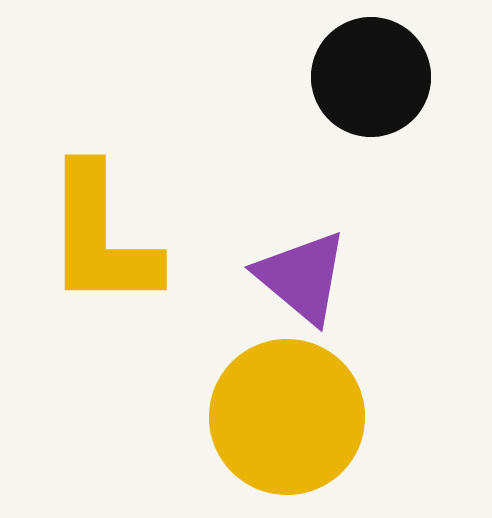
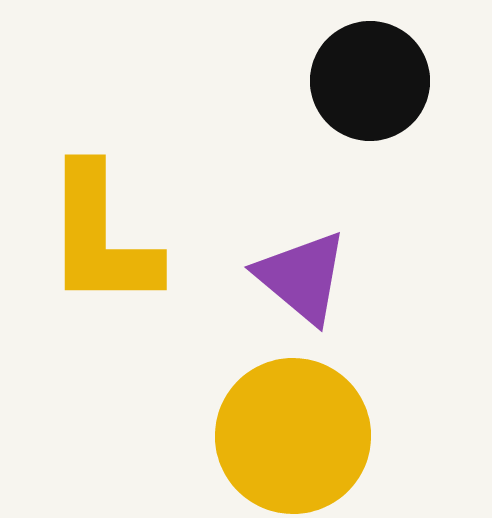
black circle: moved 1 px left, 4 px down
yellow circle: moved 6 px right, 19 px down
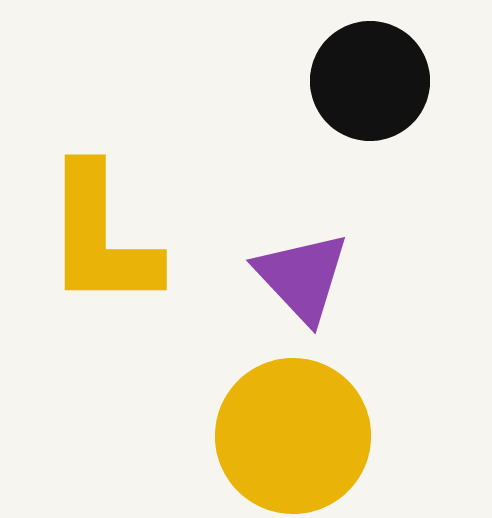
purple triangle: rotated 7 degrees clockwise
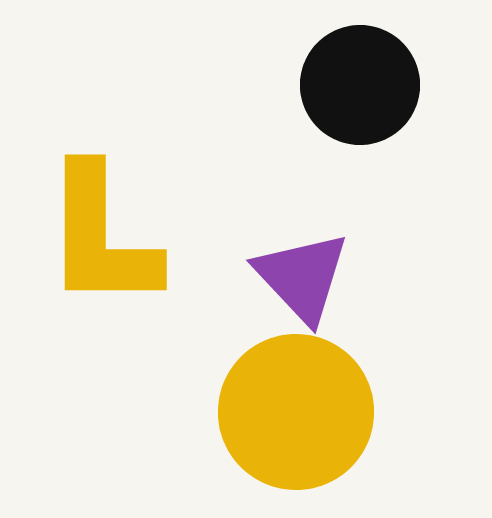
black circle: moved 10 px left, 4 px down
yellow circle: moved 3 px right, 24 px up
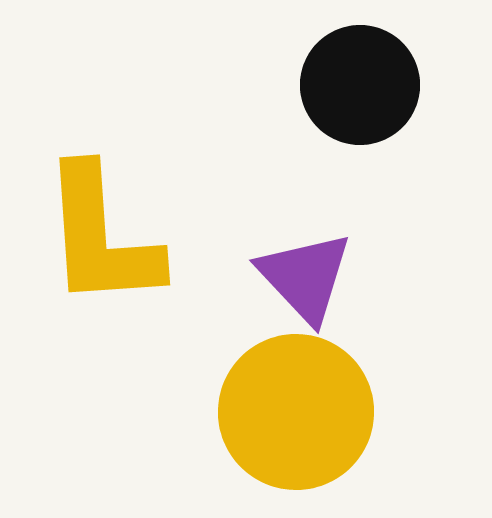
yellow L-shape: rotated 4 degrees counterclockwise
purple triangle: moved 3 px right
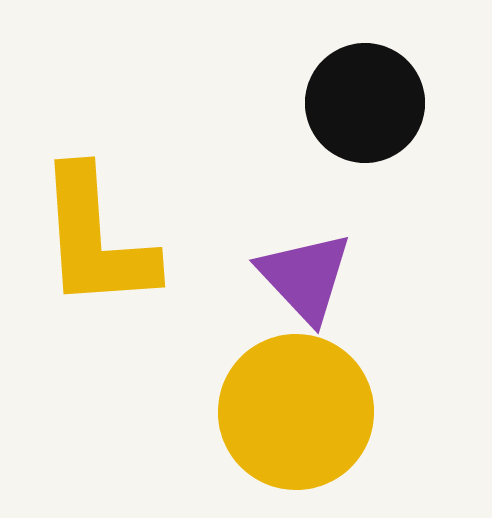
black circle: moved 5 px right, 18 px down
yellow L-shape: moved 5 px left, 2 px down
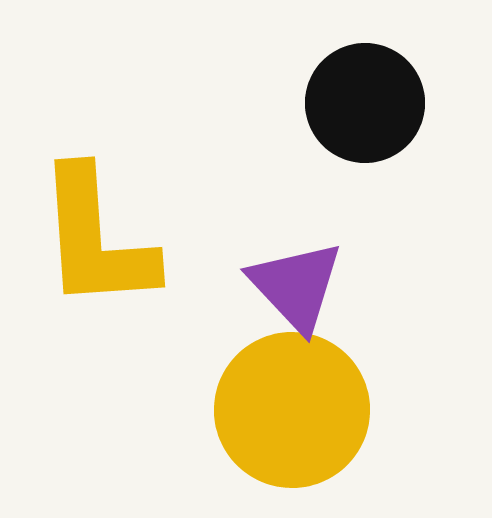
purple triangle: moved 9 px left, 9 px down
yellow circle: moved 4 px left, 2 px up
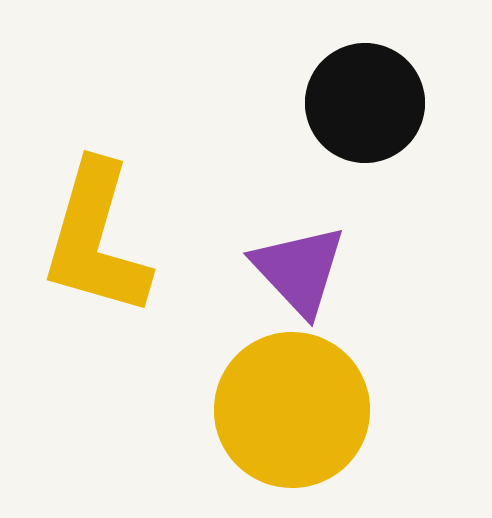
yellow L-shape: rotated 20 degrees clockwise
purple triangle: moved 3 px right, 16 px up
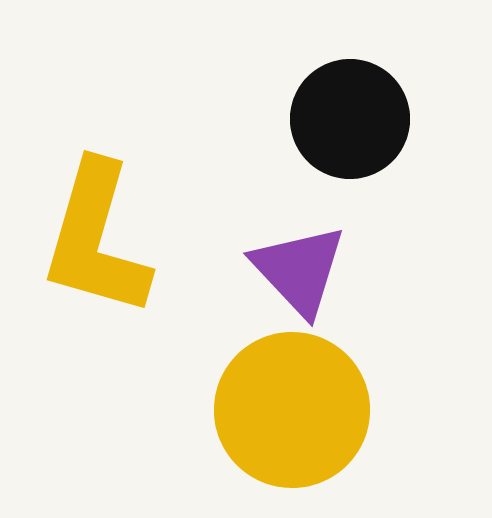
black circle: moved 15 px left, 16 px down
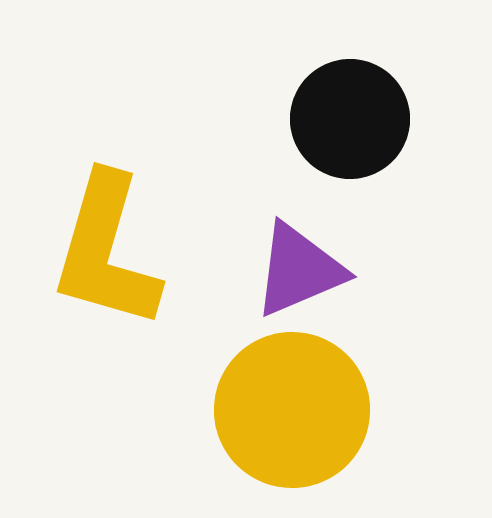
yellow L-shape: moved 10 px right, 12 px down
purple triangle: rotated 50 degrees clockwise
